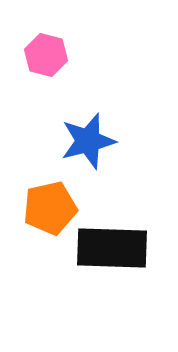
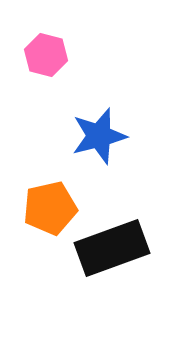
blue star: moved 11 px right, 5 px up
black rectangle: rotated 22 degrees counterclockwise
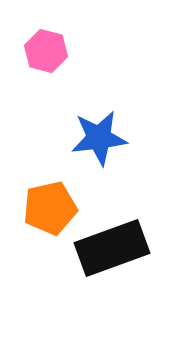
pink hexagon: moved 4 px up
blue star: moved 2 px down; rotated 8 degrees clockwise
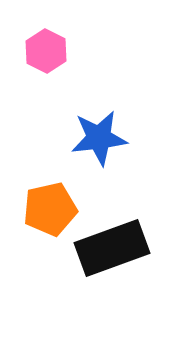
pink hexagon: rotated 12 degrees clockwise
orange pentagon: moved 1 px down
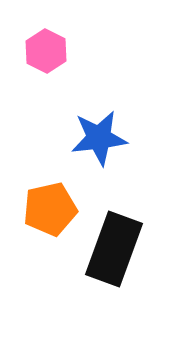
black rectangle: moved 2 px right, 1 px down; rotated 50 degrees counterclockwise
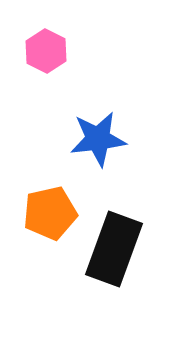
blue star: moved 1 px left, 1 px down
orange pentagon: moved 4 px down
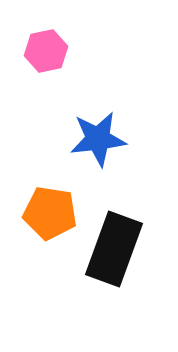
pink hexagon: rotated 21 degrees clockwise
orange pentagon: rotated 22 degrees clockwise
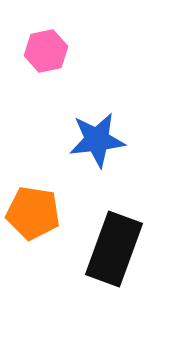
blue star: moved 1 px left, 1 px down
orange pentagon: moved 17 px left
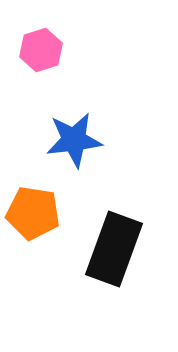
pink hexagon: moved 5 px left, 1 px up; rotated 6 degrees counterclockwise
blue star: moved 23 px left
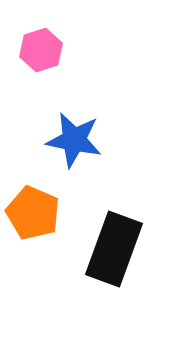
blue star: rotated 18 degrees clockwise
orange pentagon: rotated 14 degrees clockwise
